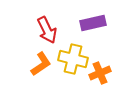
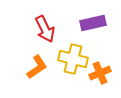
red arrow: moved 2 px left, 1 px up
orange L-shape: moved 4 px left, 3 px down
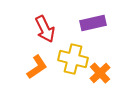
orange cross: rotated 20 degrees counterclockwise
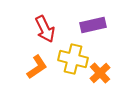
purple rectangle: moved 2 px down
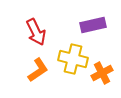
red arrow: moved 9 px left, 3 px down
orange L-shape: moved 1 px right, 3 px down
orange cross: moved 2 px right; rotated 15 degrees clockwise
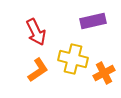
purple rectangle: moved 4 px up
orange cross: moved 2 px right
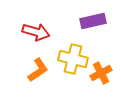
red arrow: rotated 48 degrees counterclockwise
orange cross: moved 3 px left
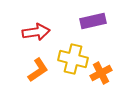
red arrow: rotated 24 degrees counterclockwise
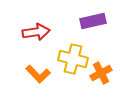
orange L-shape: moved 4 px down; rotated 80 degrees clockwise
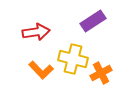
purple rectangle: rotated 20 degrees counterclockwise
orange L-shape: moved 3 px right, 4 px up
